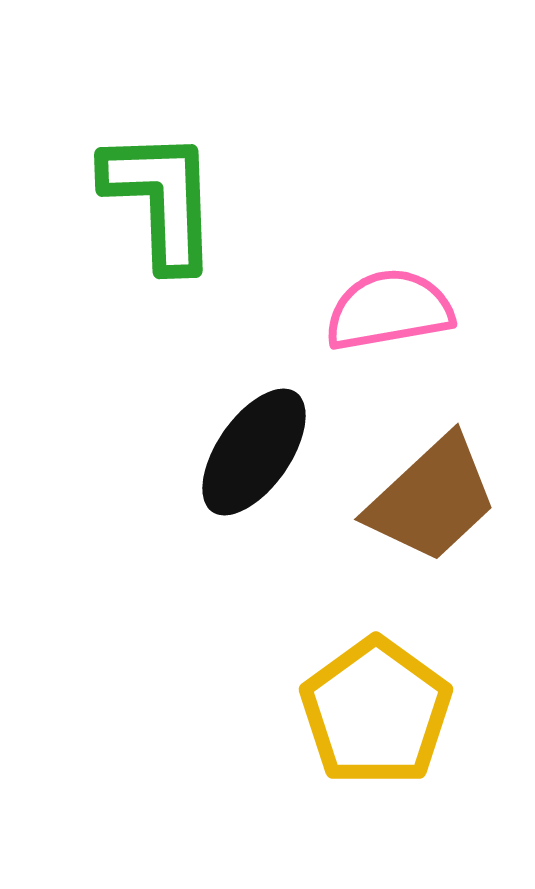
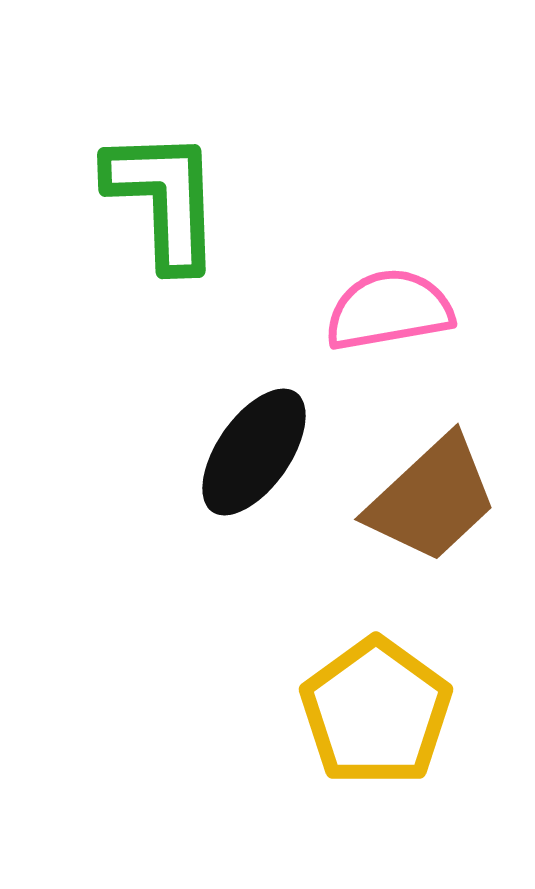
green L-shape: moved 3 px right
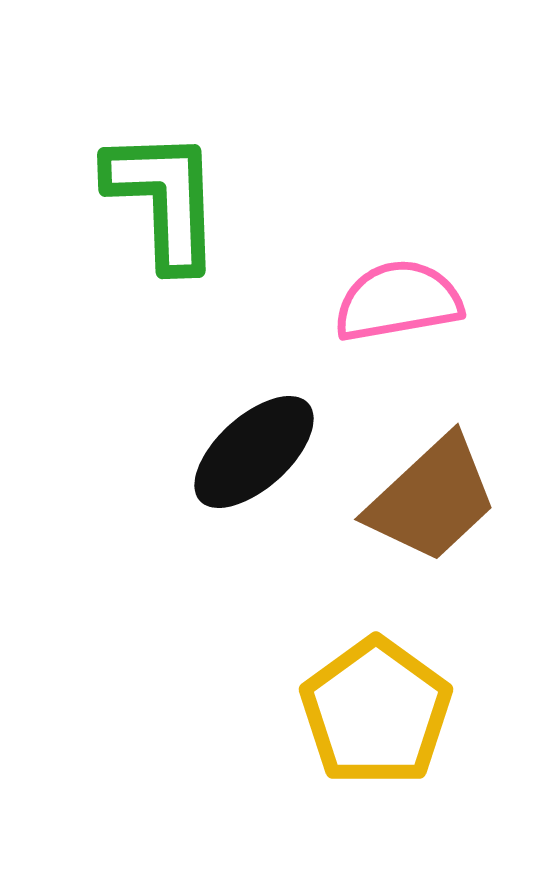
pink semicircle: moved 9 px right, 9 px up
black ellipse: rotated 13 degrees clockwise
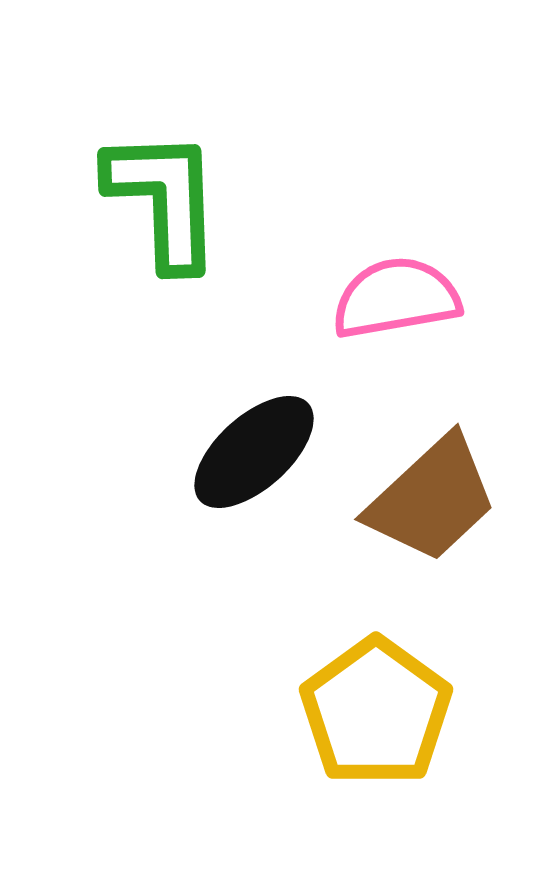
pink semicircle: moved 2 px left, 3 px up
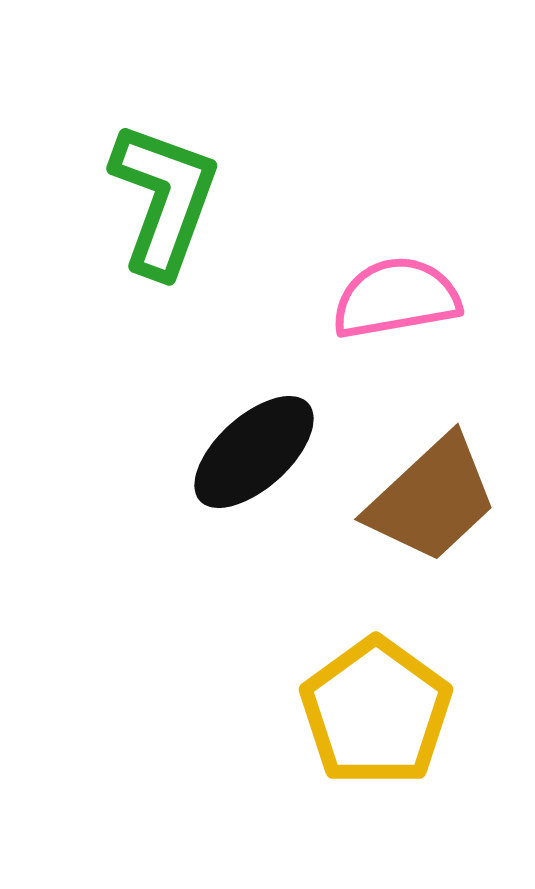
green L-shape: rotated 22 degrees clockwise
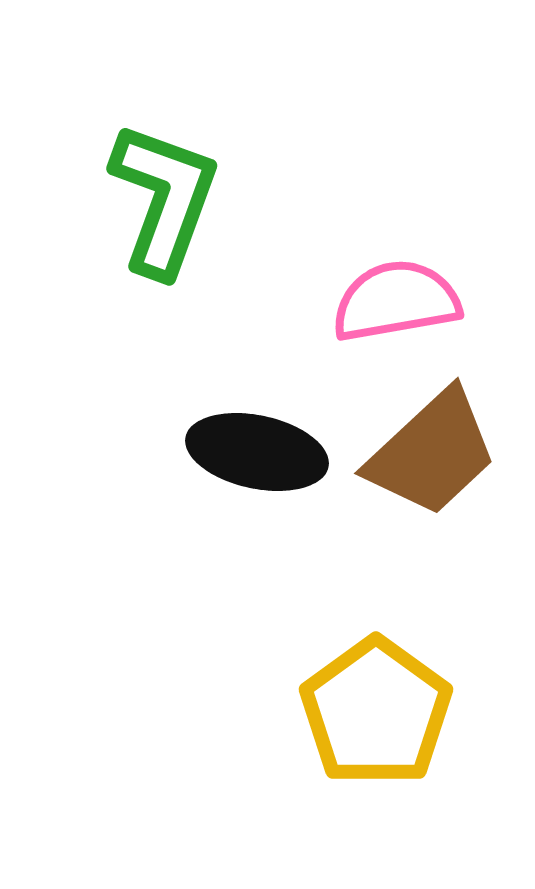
pink semicircle: moved 3 px down
black ellipse: moved 3 px right; rotated 54 degrees clockwise
brown trapezoid: moved 46 px up
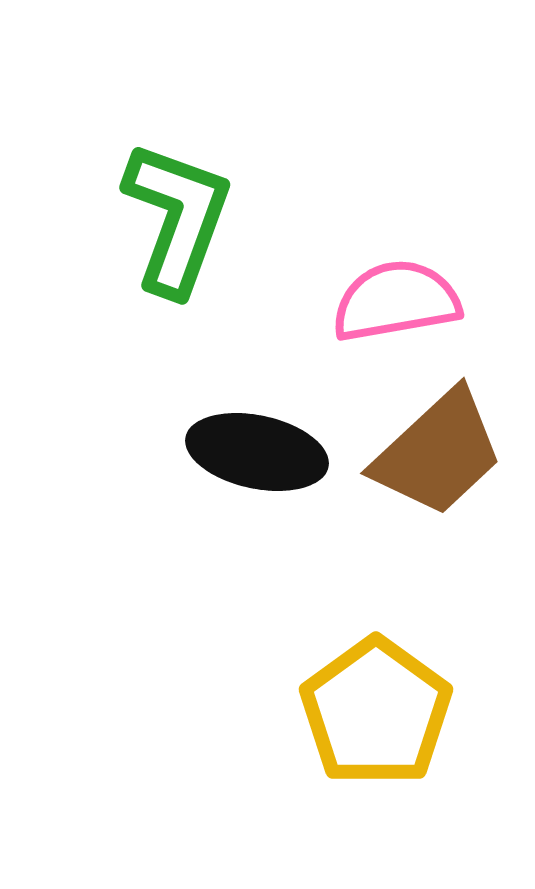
green L-shape: moved 13 px right, 19 px down
brown trapezoid: moved 6 px right
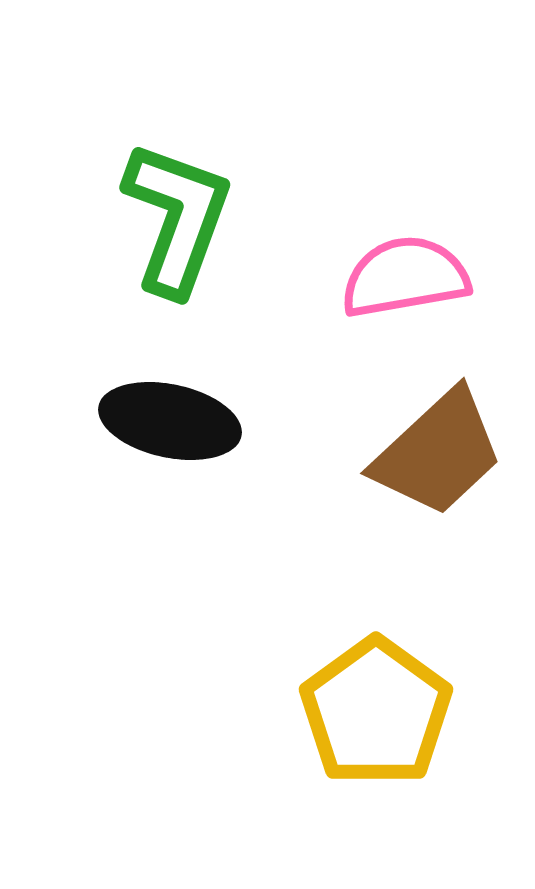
pink semicircle: moved 9 px right, 24 px up
black ellipse: moved 87 px left, 31 px up
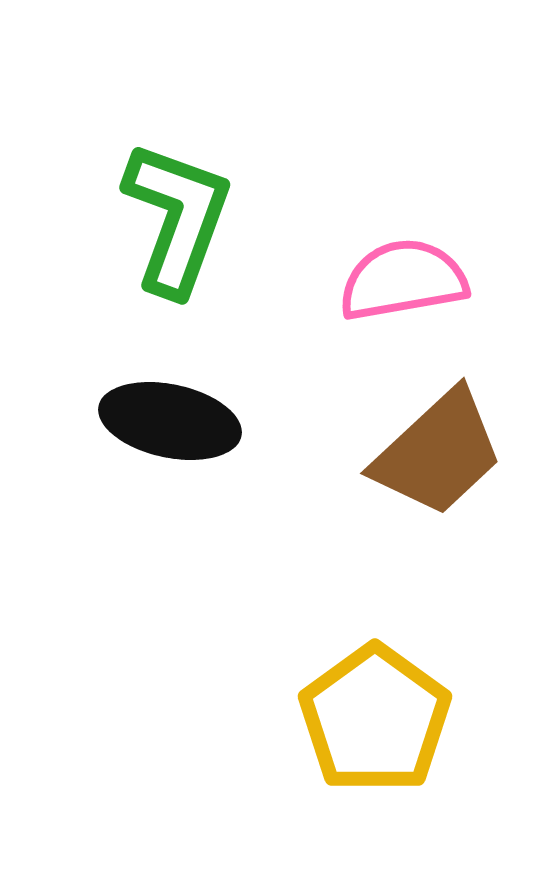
pink semicircle: moved 2 px left, 3 px down
yellow pentagon: moved 1 px left, 7 px down
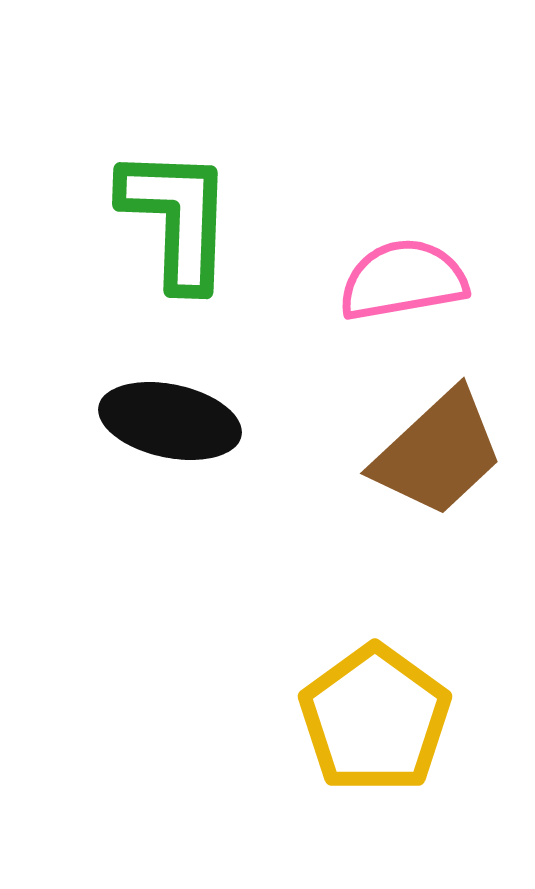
green L-shape: rotated 18 degrees counterclockwise
